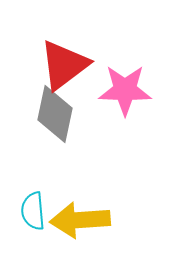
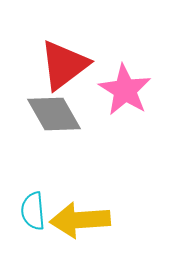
pink star: rotated 30 degrees clockwise
gray diamond: moved 1 px left; rotated 42 degrees counterclockwise
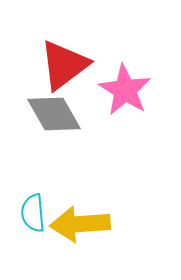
cyan semicircle: moved 2 px down
yellow arrow: moved 4 px down
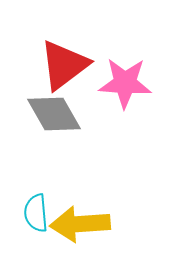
pink star: moved 7 px up; rotated 28 degrees counterclockwise
cyan semicircle: moved 3 px right
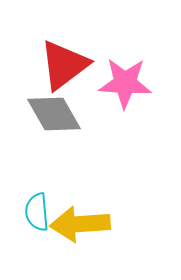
cyan semicircle: moved 1 px right, 1 px up
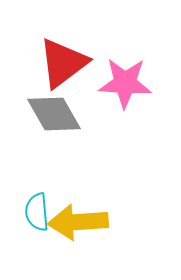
red triangle: moved 1 px left, 2 px up
yellow arrow: moved 2 px left, 2 px up
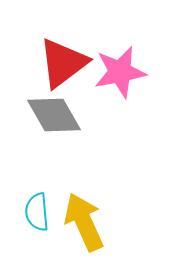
pink star: moved 5 px left, 11 px up; rotated 14 degrees counterclockwise
gray diamond: moved 1 px down
yellow arrow: moved 6 px right; rotated 70 degrees clockwise
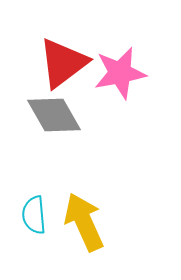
pink star: moved 1 px down
cyan semicircle: moved 3 px left, 3 px down
